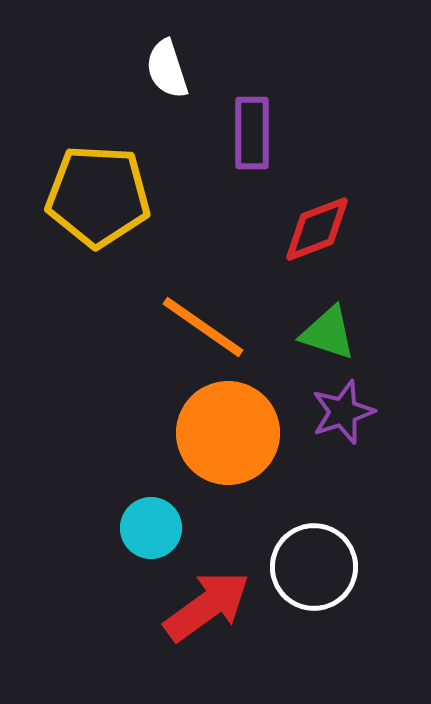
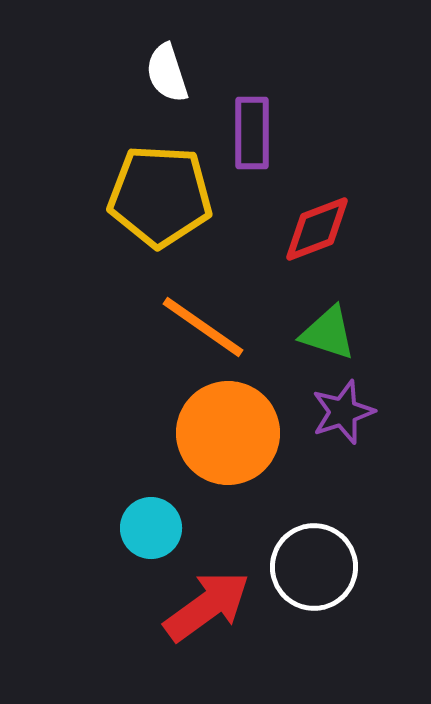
white semicircle: moved 4 px down
yellow pentagon: moved 62 px right
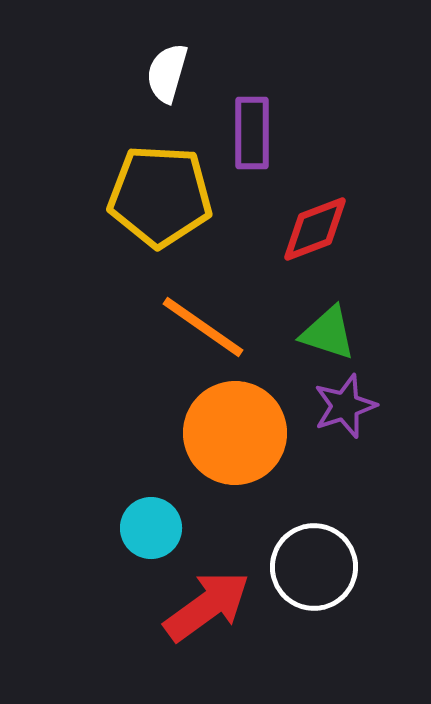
white semicircle: rotated 34 degrees clockwise
red diamond: moved 2 px left
purple star: moved 2 px right, 6 px up
orange circle: moved 7 px right
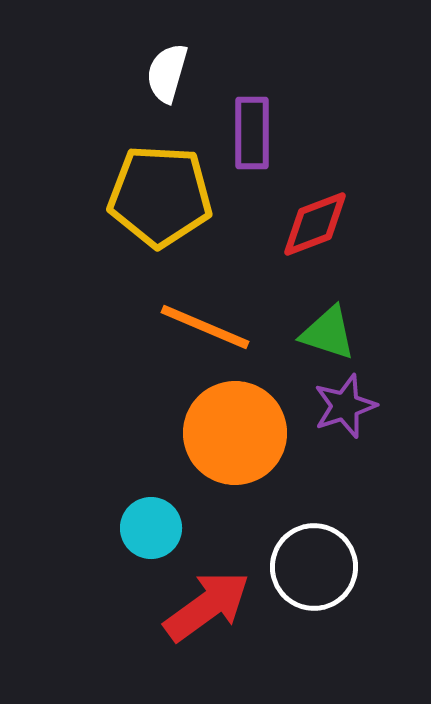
red diamond: moved 5 px up
orange line: moved 2 px right; rotated 12 degrees counterclockwise
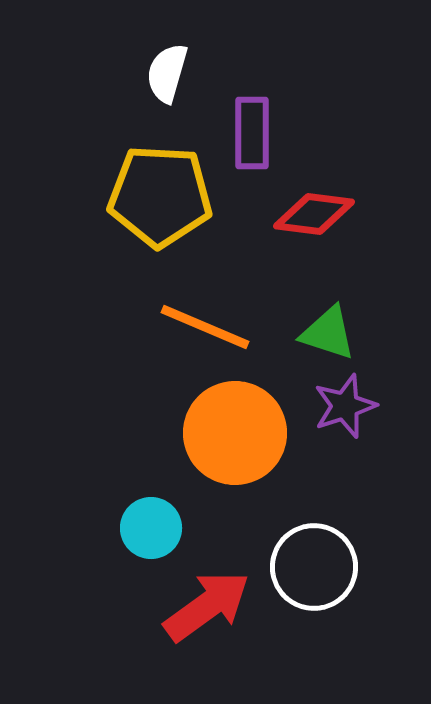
red diamond: moved 1 px left, 10 px up; rotated 28 degrees clockwise
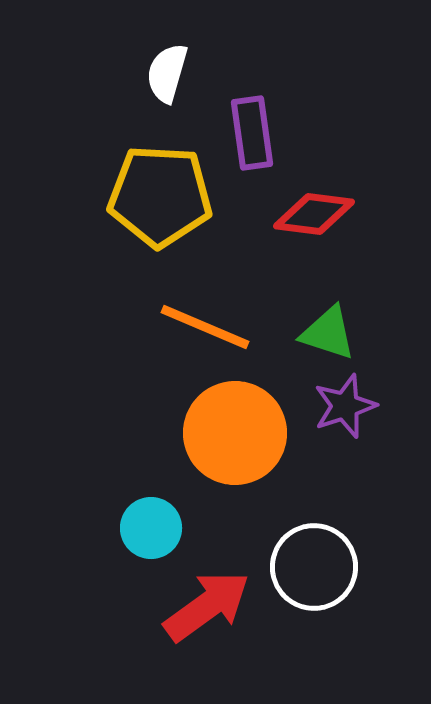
purple rectangle: rotated 8 degrees counterclockwise
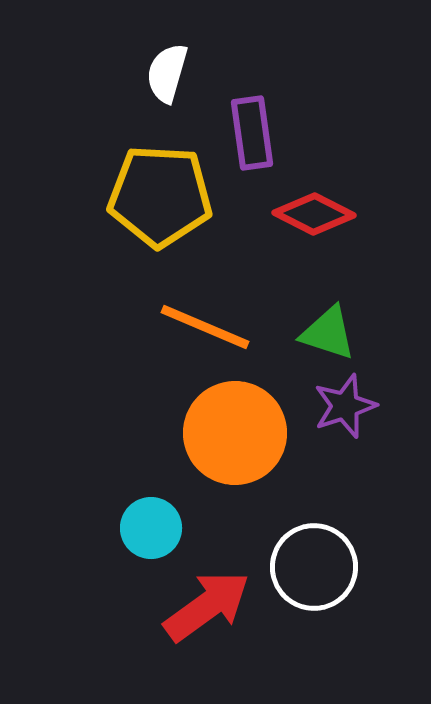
red diamond: rotated 20 degrees clockwise
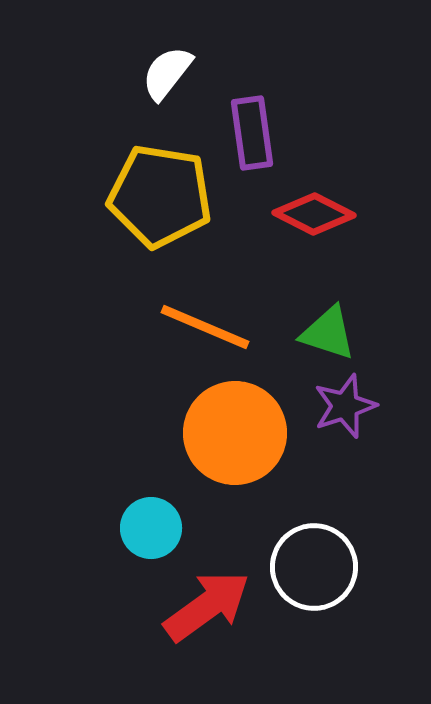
white semicircle: rotated 22 degrees clockwise
yellow pentagon: rotated 6 degrees clockwise
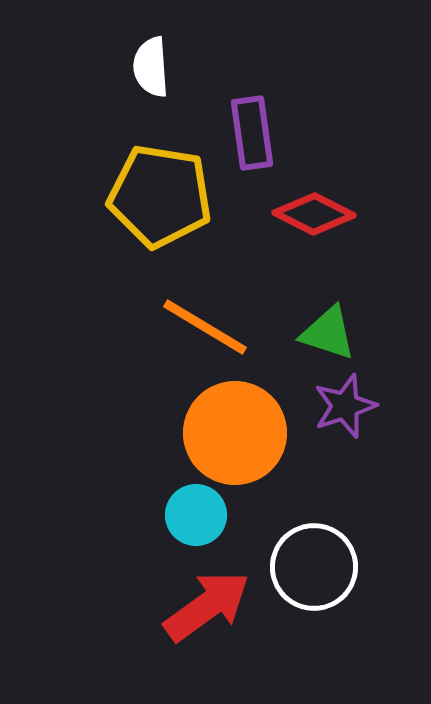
white semicircle: moved 16 px left, 6 px up; rotated 42 degrees counterclockwise
orange line: rotated 8 degrees clockwise
cyan circle: moved 45 px right, 13 px up
